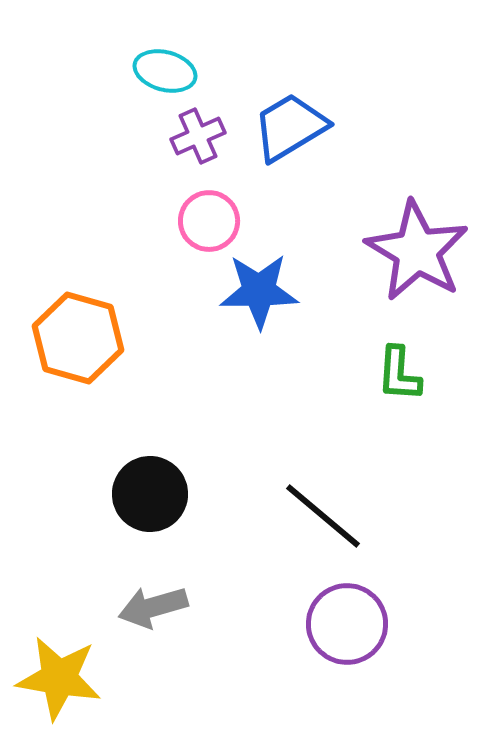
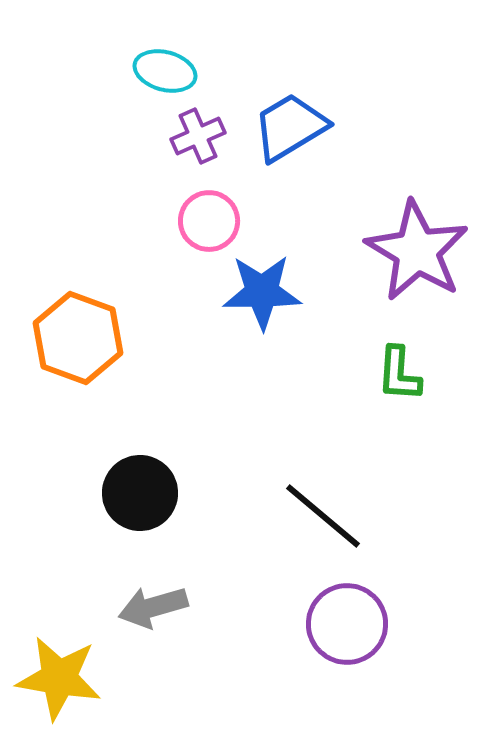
blue star: moved 3 px right, 1 px down
orange hexagon: rotated 4 degrees clockwise
black circle: moved 10 px left, 1 px up
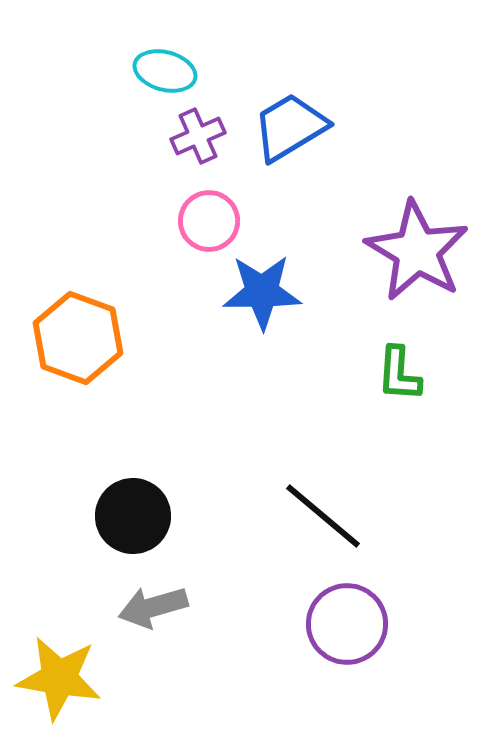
black circle: moved 7 px left, 23 px down
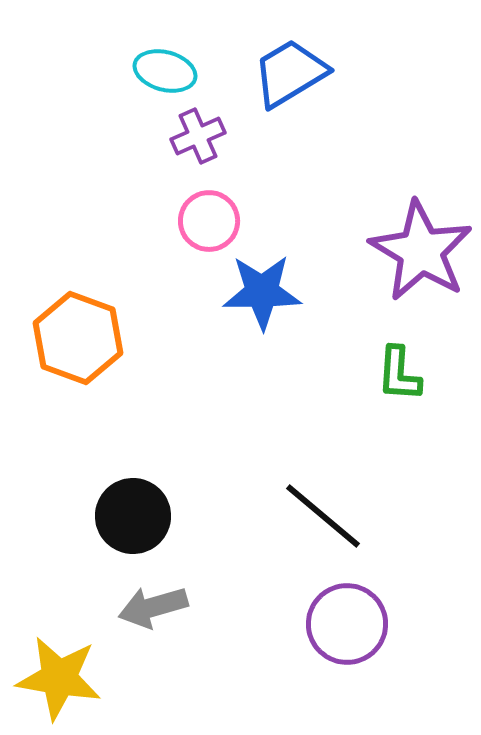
blue trapezoid: moved 54 px up
purple star: moved 4 px right
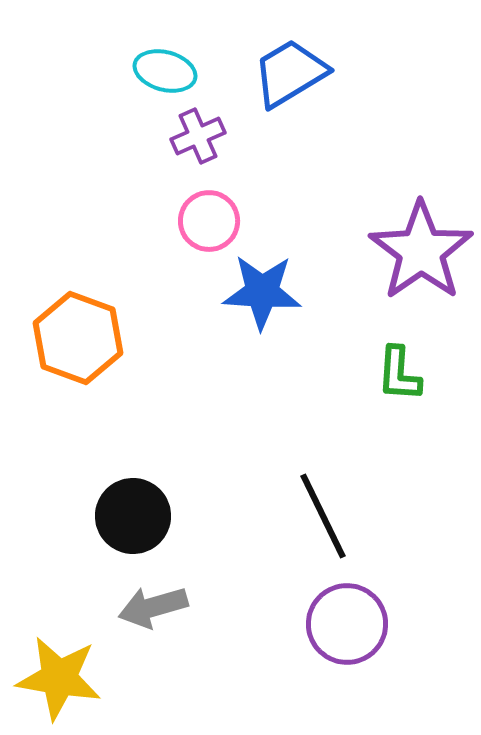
purple star: rotated 6 degrees clockwise
blue star: rotated 4 degrees clockwise
black line: rotated 24 degrees clockwise
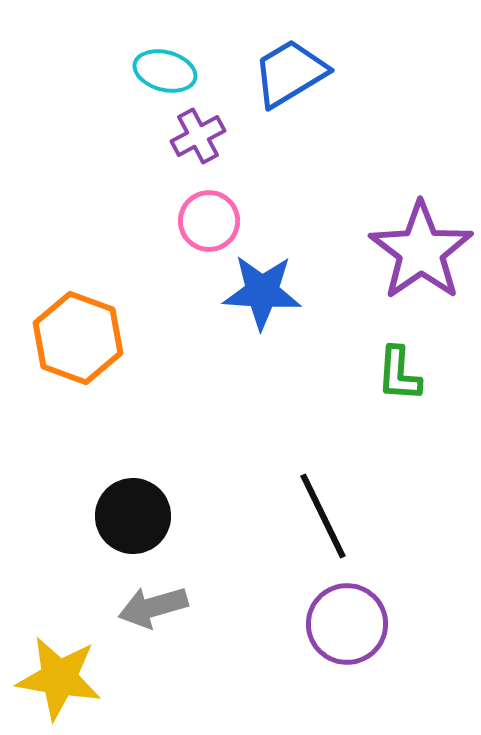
purple cross: rotated 4 degrees counterclockwise
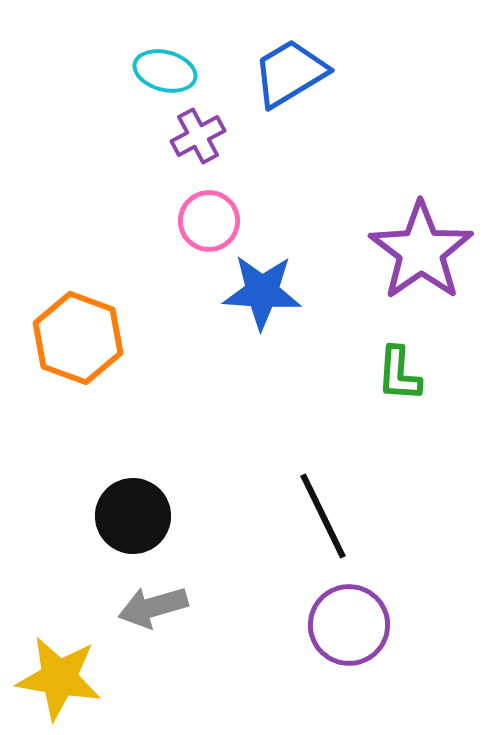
purple circle: moved 2 px right, 1 px down
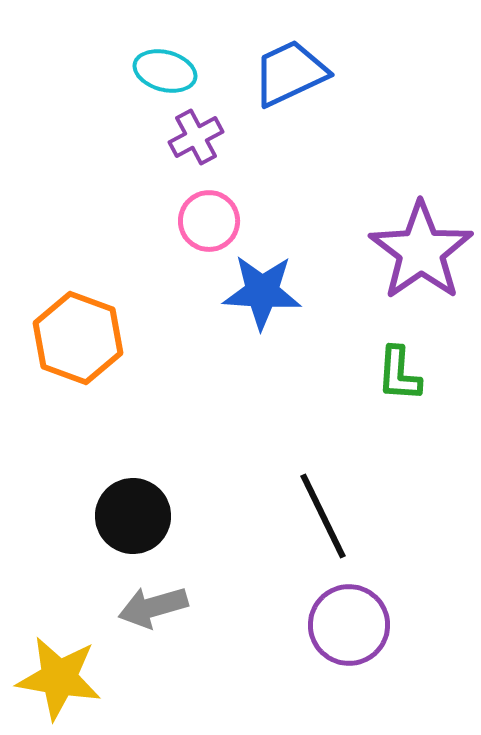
blue trapezoid: rotated 6 degrees clockwise
purple cross: moved 2 px left, 1 px down
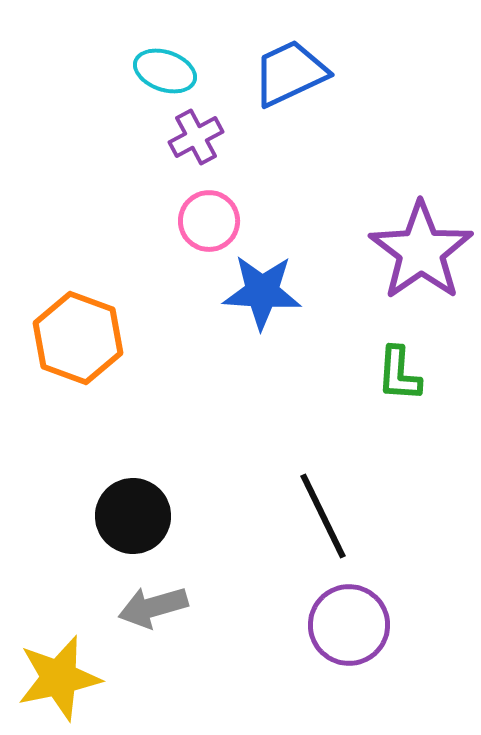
cyan ellipse: rotated 4 degrees clockwise
yellow star: rotated 22 degrees counterclockwise
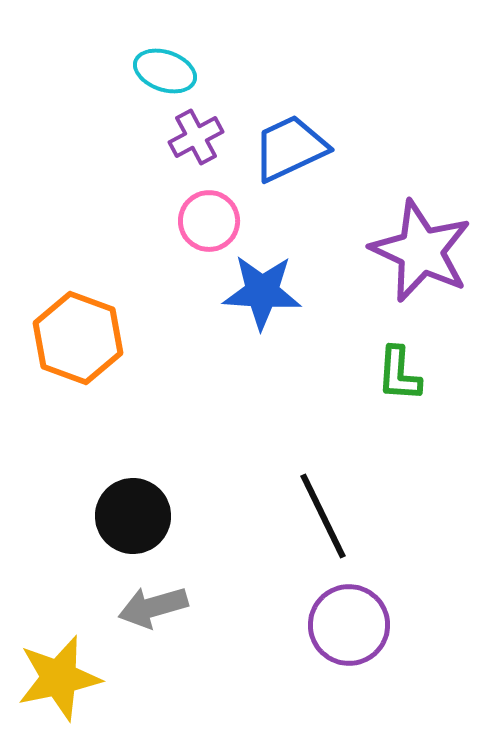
blue trapezoid: moved 75 px down
purple star: rotated 12 degrees counterclockwise
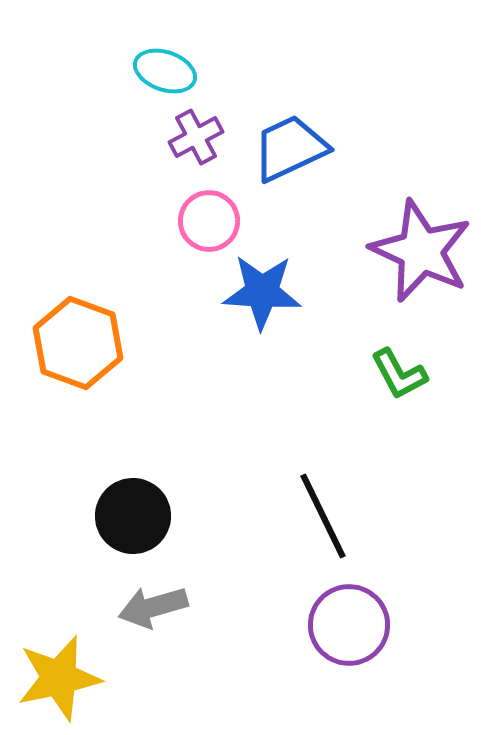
orange hexagon: moved 5 px down
green L-shape: rotated 32 degrees counterclockwise
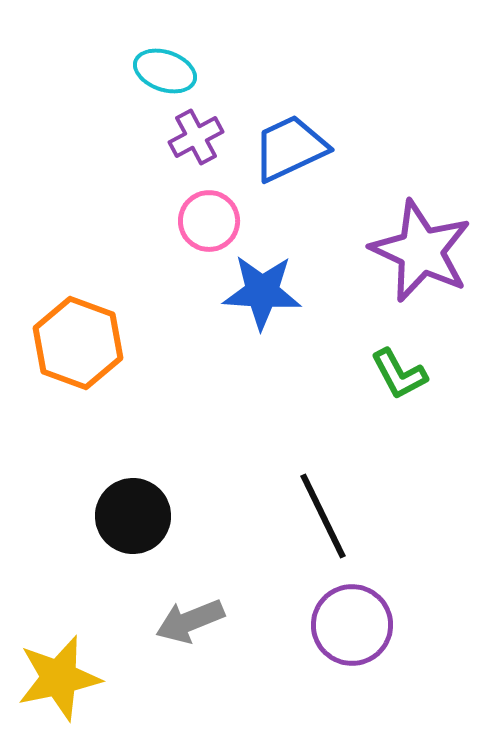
gray arrow: moved 37 px right, 14 px down; rotated 6 degrees counterclockwise
purple circle: moved 3 px right
